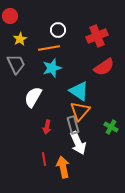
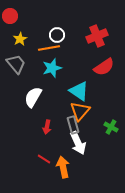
white circle: moved 1 px left, 5 px down
gray trapezoid: rotated 15 degrees counterclockwise
red line: rotated 48 degrees counterclockwise
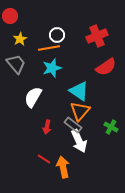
red semicircle: moved 2 px right
gray rectangle: rotated 36 degrees counterclockwise
white arrow: moved 1 px right, 2 px up
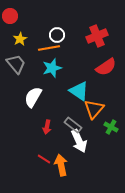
orange triangle: moved 14 px right, 2 px up
orange arrow: moved 2 px left, 2 px up
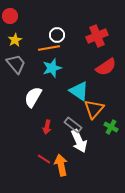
yellow star: moved 5 px left, 1 px down
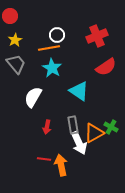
cyan star: rotated 24 degrees counterclockwise
orange triangle: moved 24 px down; rotated 20 degrees clockwise
gray rectangle: rotated 42 degrees clockwise
white arrow: moved 2 px down
red line: rotated 24 degrees counterclockwise
